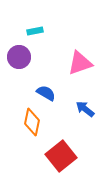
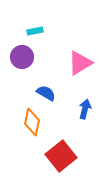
purple circle: moved 3 px right
pink triangle: rotated 12 degrees counterclockwise
blue arrow: rotated 66 degrees clockwise
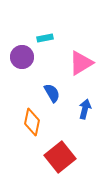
cyan rectangle: moved 10 px right, 7 px down
pink triangle: moved 1 px right
blue semicircle: moved 6 px right; rotated 30 degrees clockwise
red square: moved 1 px left, 1 px down
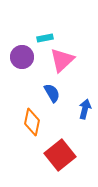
pink triangle: moved 19 px left, 3 px up; rotated 12 degrees counterclockwise
red square: moved 2 px up
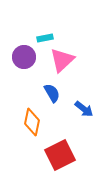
purple circle: moved 2 px right
blue arrow: moved 1 px left; rotated 114 degrees clockwise
red square: rotated 12 degrees clockwise
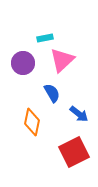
purple circle: moved 1 px left, 6 px down
blue arrow: moved 5 px left, 5 px down
red square: moved 14 px right, 3 px up
